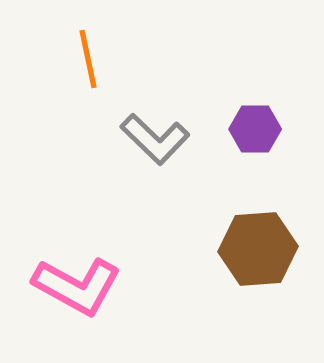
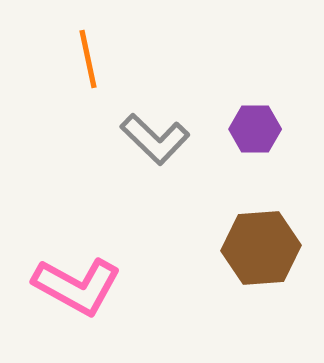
brown hexagon: moved 3 px right, 1 px up
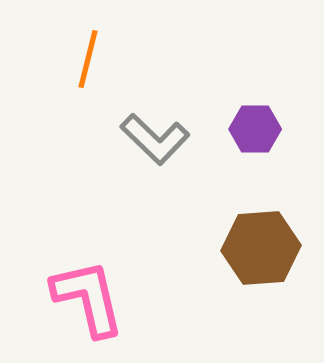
orange line: rotated 26 degrees clockwise
pink L-shape: moved 11 px right, 12 px down; rotated 132 degrees counterclockwise
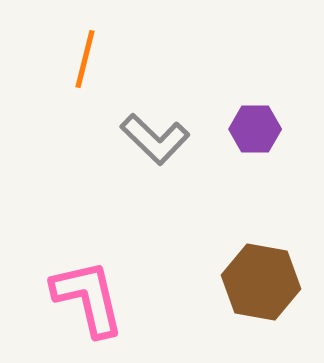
orange line: moved 3 px left
brown hexagon: moved 34 px down; rotated 14 degrees clockwise
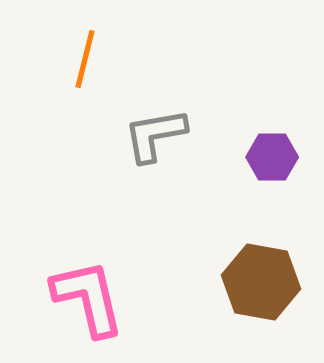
purple hexagon: moved 17 px right, 28 px down
gray L-shape: moved 4 px up; rotated 126 degrees clockwise
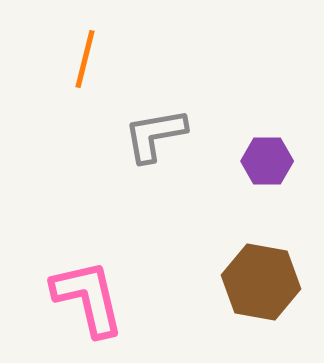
purple hexagon: moved 5 px left, 4 px down
